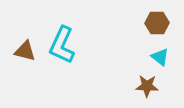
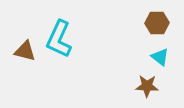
cyan L-shape: moved 3 px left, 6 px up
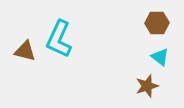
brown star: rotated 20 degrees counterclockwise
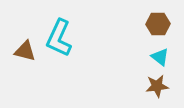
brown hexagon: moved 1 px right, 1 px down
cyan L-shape: moved 1 px up
brown star: moved 10 px right; rotated 10 degrees clockwise
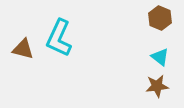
brown hexagon: moved 2 px right, 6 px up; rotated 25 degrees clockwise
brown triangle: moved 2 px left, 2 px up
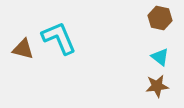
brown hexagon: rotated 10 degrees counterclockwise
cyan L-shape: rotated 132 degrees clockwise
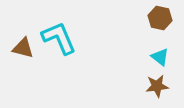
brown triangle: moved 1 px up
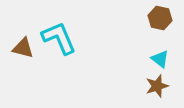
cyan triangle: moved 2 px down
brown star: rotated 10 degrees counterclockwise
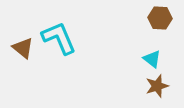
brown hexagon: rotated 10 degrees counterclockwise
brown triangle: rotated 25 degrees clockwise
cyan triangle: moved 8 px left
